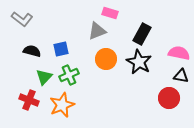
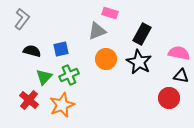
gray L-shape: rotated 90 degrees counterclockwise
red cross: rotated 18 degrees clockwise
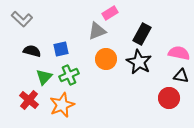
pink rectangle: rotated 49 degrees counterclockwise
gray L-shape: rotated 95 degrees clockwise
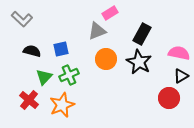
black triangle: rotated 42 degrees counterclockwise
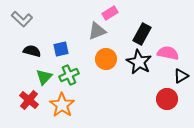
pink semicircle: moved 11 px left
red circle: moved 2 px left, 1 px down
orange star: rotated 15 degrees counterclockwise
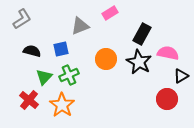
gray L-shape: rotated 75 degrees counterclockwise
gray triangle: moved 17 px left, 5 px up
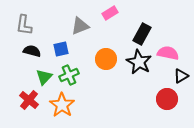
gray L-shape: moved 2 px right, 6 px down; rotated 130 degrees clockwise
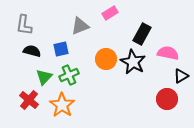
black star: moved 6 px left
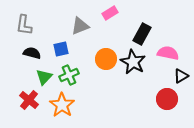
black semicircle: moved 2 px down
